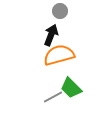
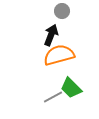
gray circle: moved 2 px right
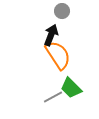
orange semicircle: moved 1 px left; rotated 72 degrees clockwise
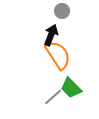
gray line: rotated 12 degrees counterclockwise
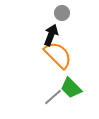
gray circle: moved 2 px down
orange semicircle: rotated 12 degrees counterclockwise
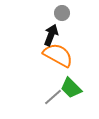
orange semicircle: rotated 16 degrees counterclockwise
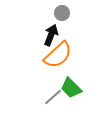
orange semicircle: rotated 108 degrees clockwise
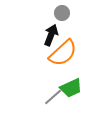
orange semicircle: moved 5 px right, 2 px up
green trapezoid: rotated 70 degrees counterclockwise
